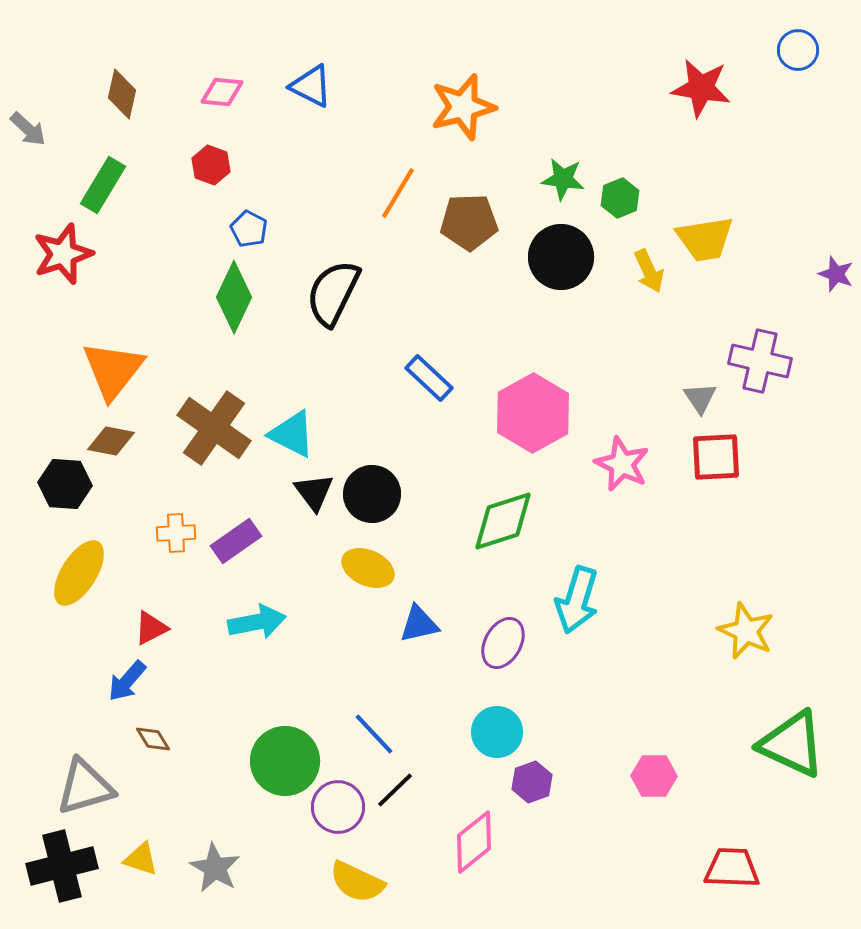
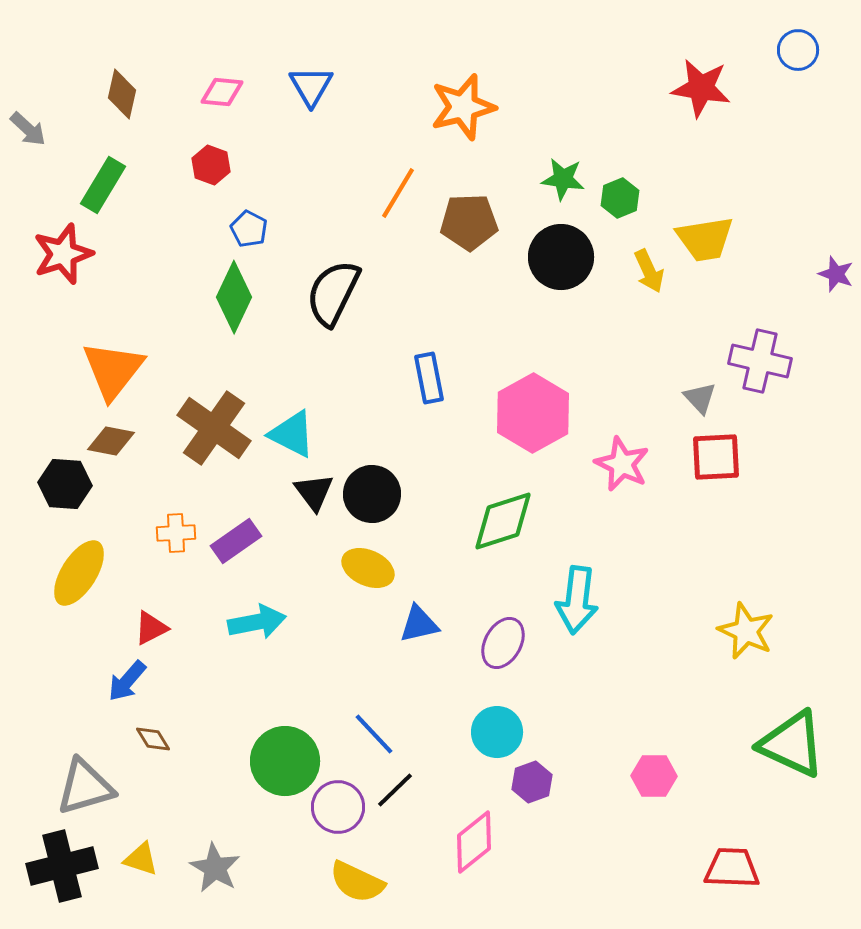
blue triangle at (311, 86): rotated 33 degrees clockwise
blue rectangle at (429, 378): rotated 36 degrees clockwise
gray triangle at (700, 398): rotated 9 degrees counterclockwise
cyan arrow at (577, 600): rotated 10 degrees counterclockwise
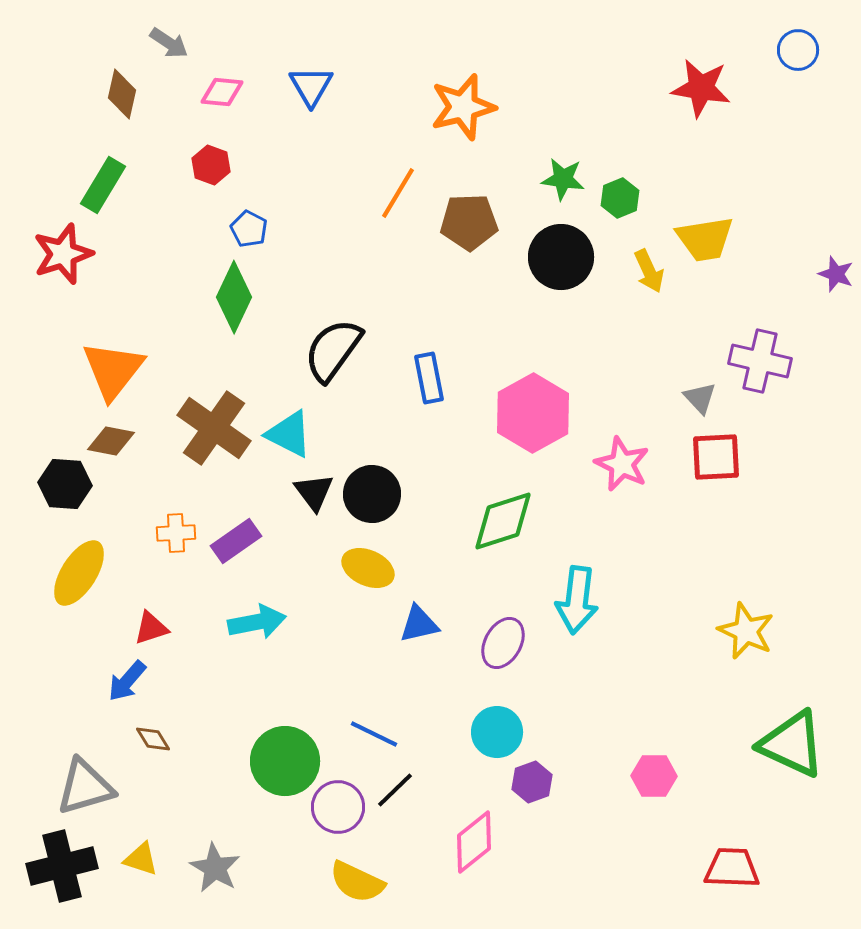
gray arrow at (28, 129): moved 141 px right, 86 px up; rotated 9 degrees counterclockwise
black semicircle at (333, 293): moved 57 px down; rotated 10 degrees clockwise
cyan triangle at (292, 434): moved 3 px left
red triangle at (151, 628): rotated 9 degrees clockwise
blue line at (374, 734): rotated 21 degrees counterclockwise
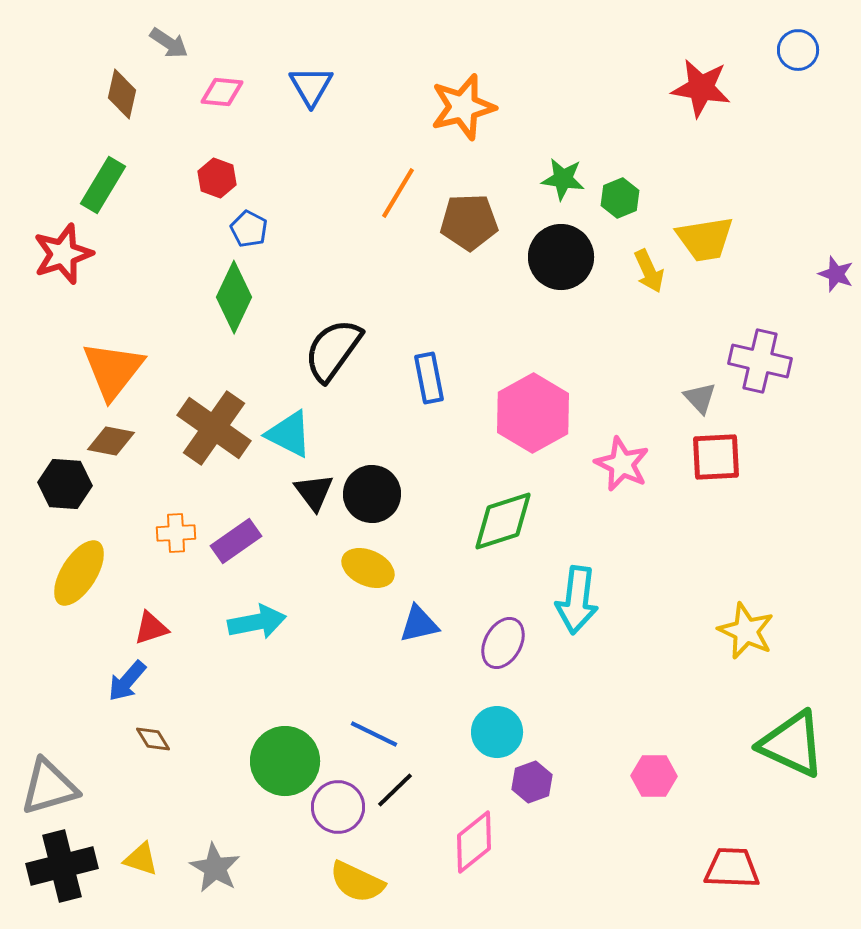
red hexagon at (211, 165): moved 6 px right, 13 px down
gray triangle at (85, 787): moved 36 px left
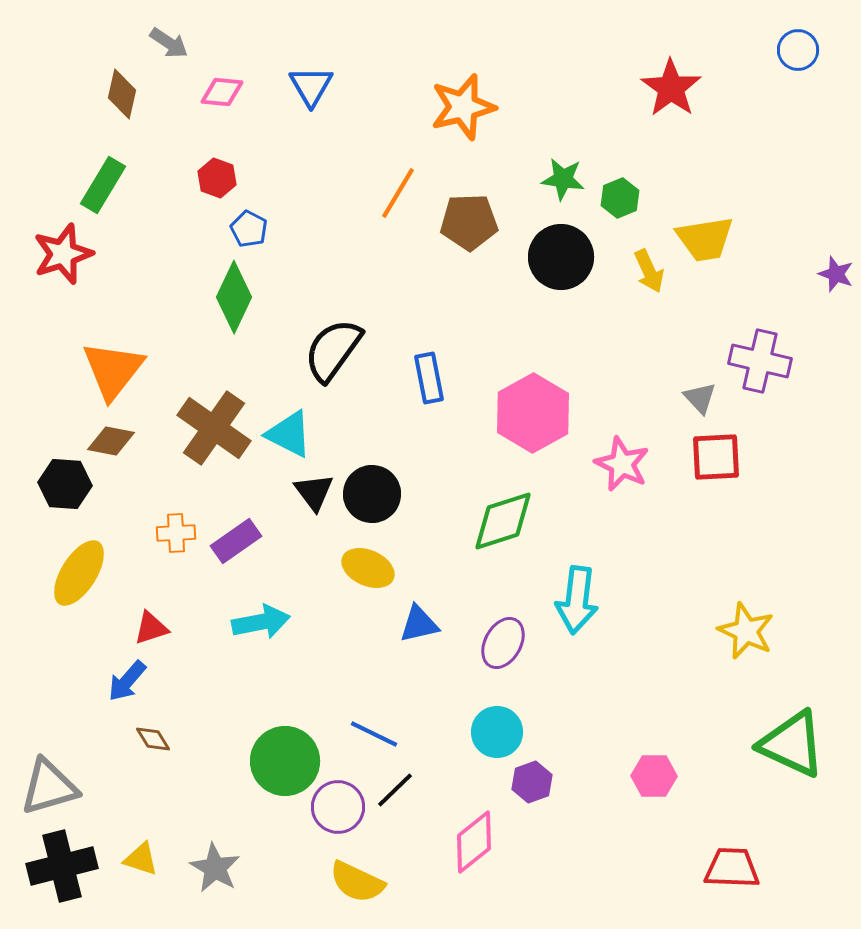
red star at (701, 88): moved 30 px left; rotated 26 degrees clockwise
cyan arrow at (257, 622): moved 4 px right
